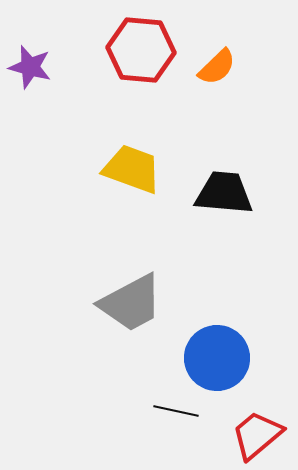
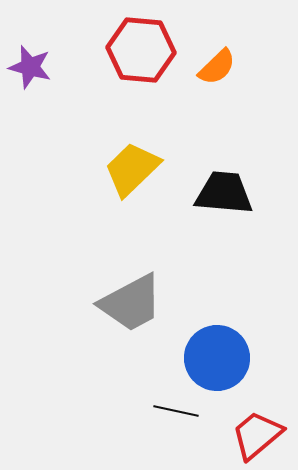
yellow trapezoid: rotated 64 degrees counterclockwise
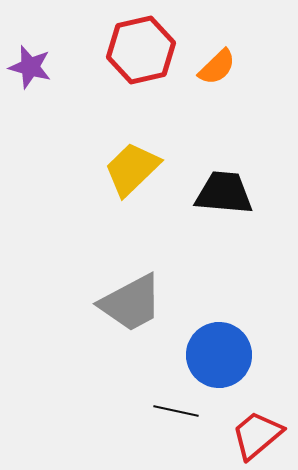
red hexagon: rotated 18 degrees counterclockwise
blue circle: moved 2 px right, 3 px up
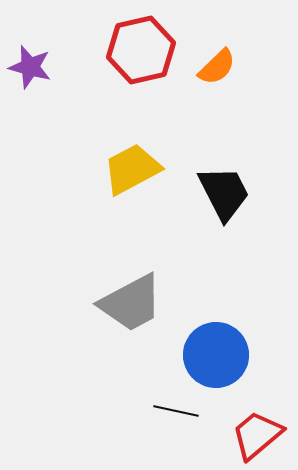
yellow trapezoid: rotated 16 degrees clockwise
black trapezoid: rotated 58 degrees clockwise
blue circle: moved 3 px left
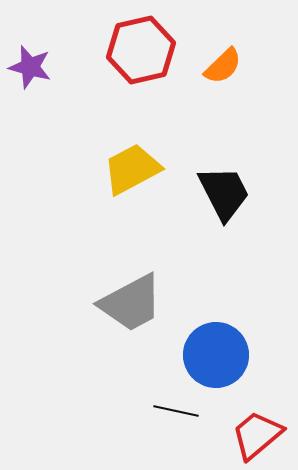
orange semicircle: moved 6 px right, 1 px up
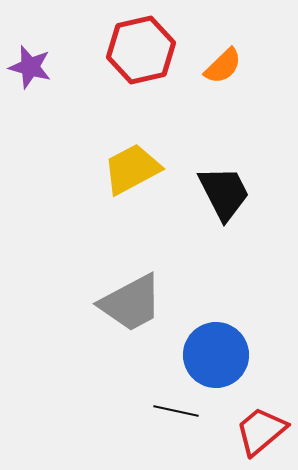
red trapezoid: moved 4 px right, 4 px up
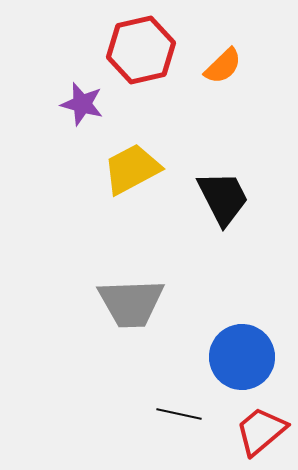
purple star: moved 52 px right, 37 px down
black trapezoid: moved 1 px left, 5 px down
gray trapezoid: rotated 26 degrees clockwise
blue circle: moved 26 px right, 2 px down
black line: moved 3 px right, 3 px down
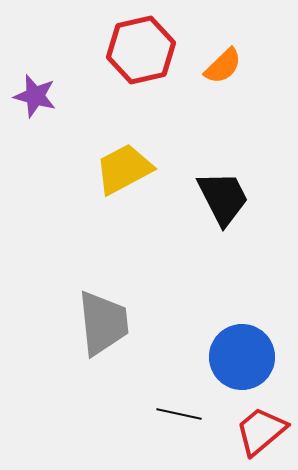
purple star: moved 47 px left, 8 px up
yellow trapezoid: moved 8 px left
gray trapezoid: moved 28 px left, 20 px down; rotated 94 degrees counterclockwise
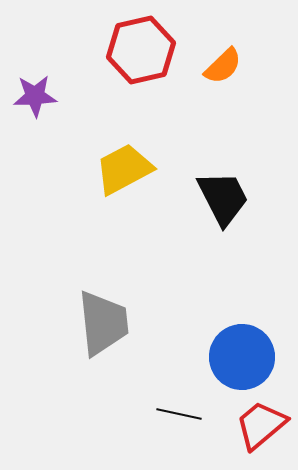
purple star: rotated 18 degrees counterclockwise
red trapezoid: moved 6 px up
